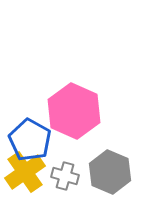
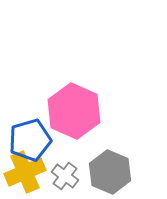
blue pentagon: rotated 27 degrees clockwise
yellow cross: rotated 12 degrees clockwise
gray cross: rotated 20 degrees clockwise
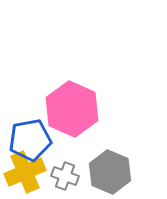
pink hexagon: moved 2 px left, 2 px up
blue pentagon: rotated 6 degrees clockwise
gray cross: rotated 16 degrees counterclockwise
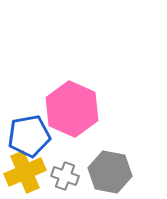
blue pentagon: moved 1 px left, 4 px up
gray hexagon: rotated 12 degrees counterclockwise
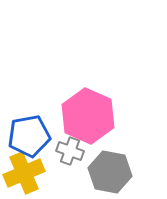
pink hexagon: moved 16 px right, 7 px down
yellow cross: moved 1 px left, 1 px down
gray cross: moved 5 px right, 25 px up
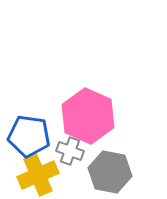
blue pentagon: rotated 18 degrees clockwise
yellow cross: moved 14 px right, 2 px down
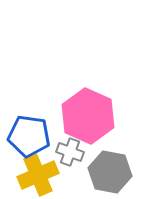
gray cross: moved 1 px down
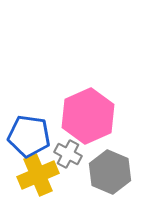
pink hexagon: rotated 12 degrees clockwise
gray cross: moved 2 px left, 2 px down; rotated 8 degrees clockwise
gray hexagon: rotated 12 degrees clockwise
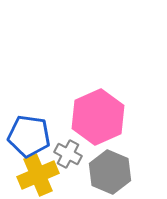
pink hexagon: moved 10 px right, 1 px down
